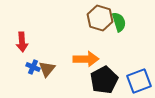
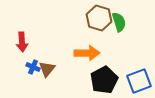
brown hexagon: moved 1 px left
orange arrow: moved 1 px right, 6 px up
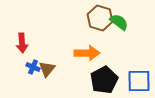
brown hexagon: moved 1 px right
green semicircle: rotated 36 degrees counterclockwise
red arrow: moved 1 px down
blue square: rotated 20 degrees clockwise
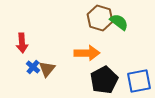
blue cross: rotated 16 degrees clockwise
blue square: rotated 10 degrees counterclockwise
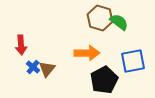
red arrow: moved 1 px left, 2 px down
blue square: moved 6 px left, 20 px up
